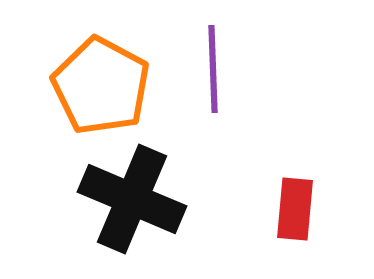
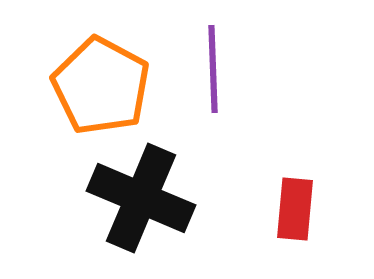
black cross: moved 9 px right, 1 px up
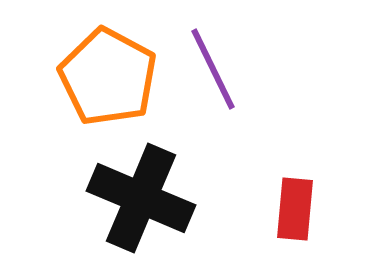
purple line: rotated 24 degrees counterclockwise
orange pentagon: moved 7 px right, 9 px up
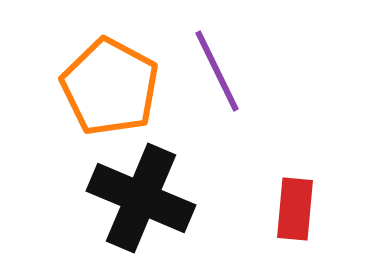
purple line: moved 4 px right, 2 px down
orange pentagon: moved 2 px right, 10 px down
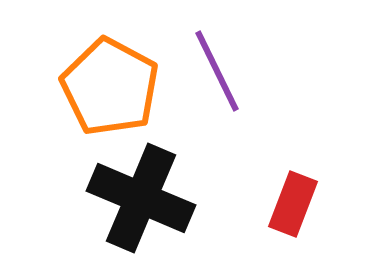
red rectangle: moved 2 px left, 5 px up; rotated 16 degrees clockwise
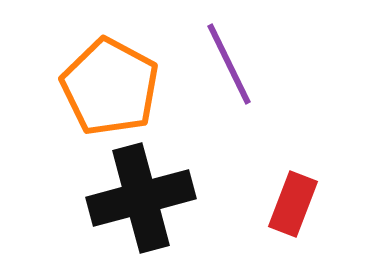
purple line: moved 12 px right, 7 px up
black cross: rotated 38 degrees counterclockwise
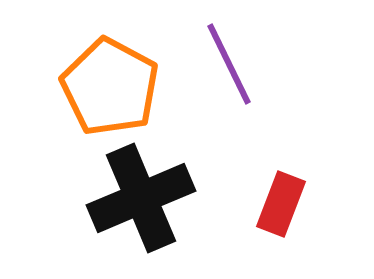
black cross: rotated 8 degrees counterclockwise
red rectangle: moved 12 px left
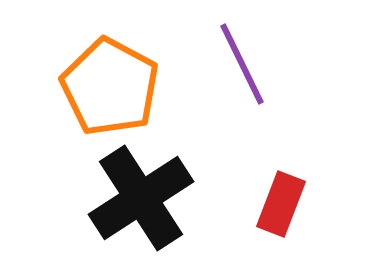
purple line: moved 13 px right
black cross: rotated 10 degrees counterclockwise
